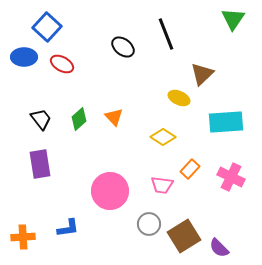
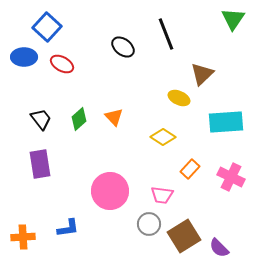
pink trapezoid: moved 10 px down
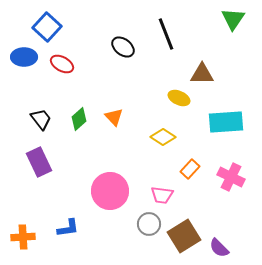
brown triangle: rotated 45 degrees clockwise
purple rectangle: moved 1 px left, 2 px up; rotated 16 degrees counterclockwise
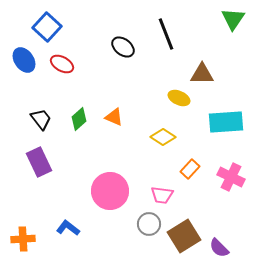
blue ellipse: moved 3 px down; rotated 55 degrees clockwise
orange triangle: rotated 24 degrees counterclockwise
blue L-shape: rotated 135 degrees counterclockwise
orange cross: moved 2 px down
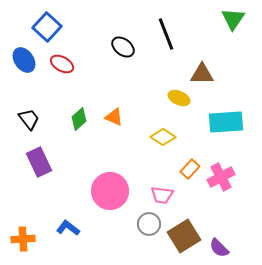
black trapezoid: moved 12 px left
pink cross: moved 10 px left; rotated 36 degrees clockwise
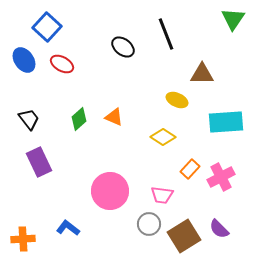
yellow ellipse: moved 2 px left, 2 px down
purple semicircle: moved 19 px up
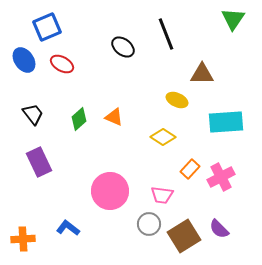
blue square: rotated 24 degrees clockwise
black trapezoid: moved 4 px right, 5 px up
